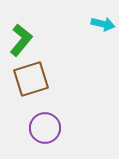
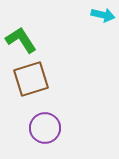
cyan arrow: moved 9 px up
green L-shape: rotated 72 degrees counterclockwise
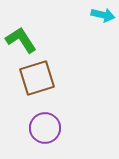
brown square: moved 6 px right, 1 px up
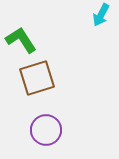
cyan arrow: moved 2 px left; rotated 105 degrees clockwise
purple circle: moved 1 px right, 2 px down
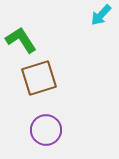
cyan arrow: rotated 15 degrees clockwise
brown square: moved 2 px right
